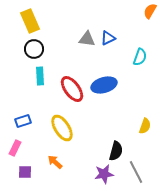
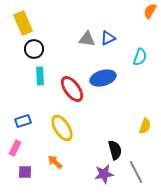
yellow rectangle: moved 7 px left, 2 px down
blue ellipse: moved 1 px left, 7 px up
black semicircle: moved 1 px left, 1 px up; rotated 30 degrees counterclockwise
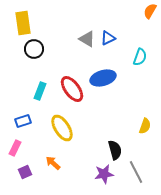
yellow rectangle: rotated 15 degrees clockwise
gray triangle: rotated 24 degrees clockwise
cyan rectangle: moved 15 px down; rotated 24 degrees clockwise
orange arrow: moved 2 px left, 1 px down
purple square: rotated 24 degrees counterclockwise
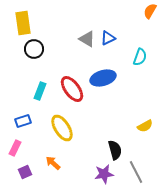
yellow semicircle: rotated 42 degrees clockwise
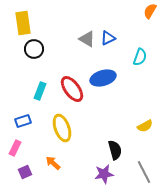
yellow ellipse: rotated 12 degrees clockwise
gray line: moved 8 px right
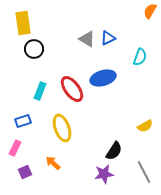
black semicircle: moved 1 px left, 1 px down; rotated 48 degrees clockwise
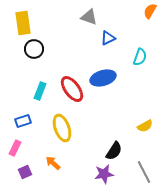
gray triangle: moved 2 px right, 22 px up; rotated 12 degrees counterclockwise
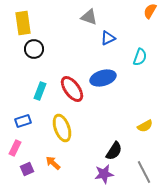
purple square: moved 2 px right, 3 px up
